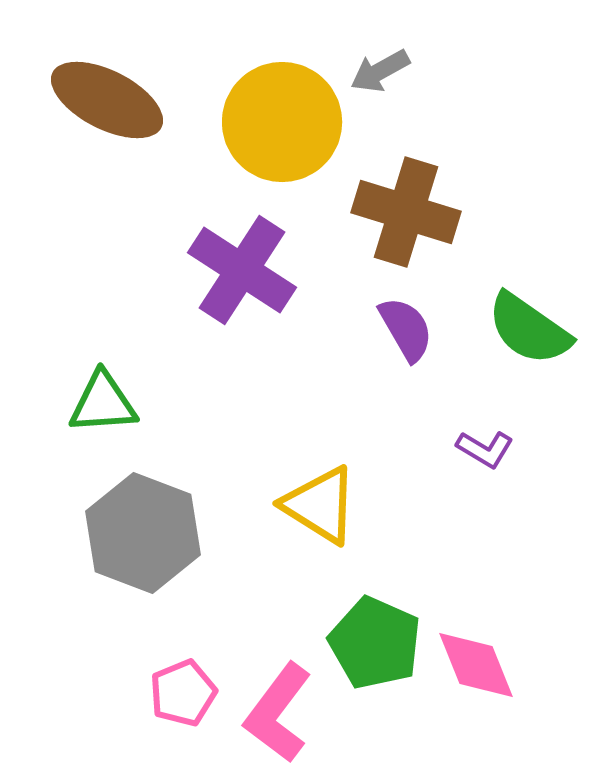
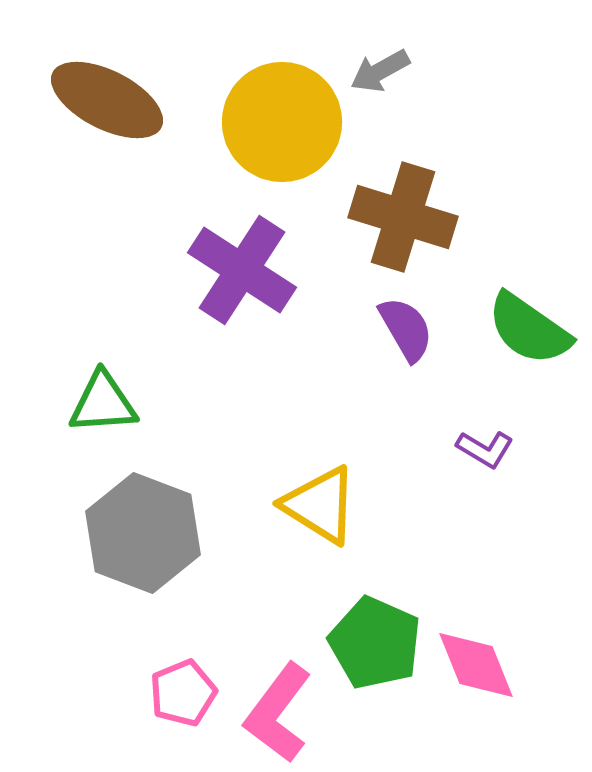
brown cross: moved 3 px left, 5 px down
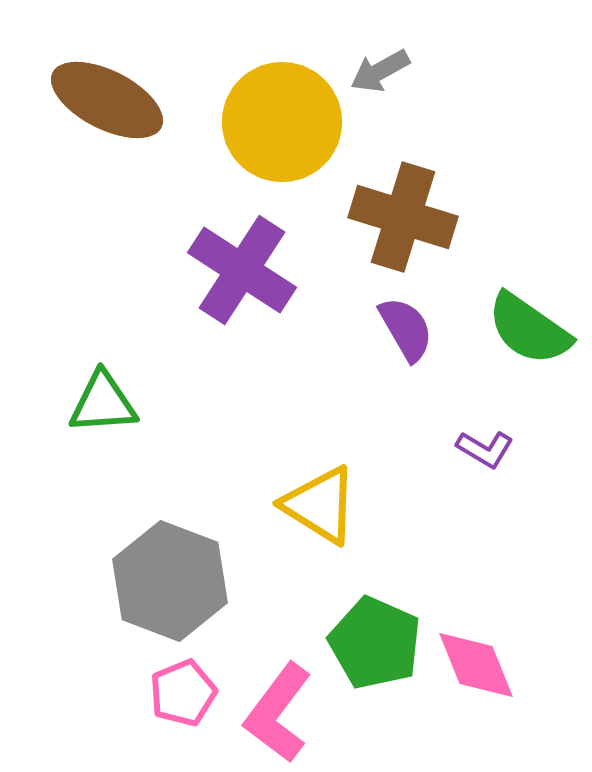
gray hexagon: moved 27 px right, 48 px down
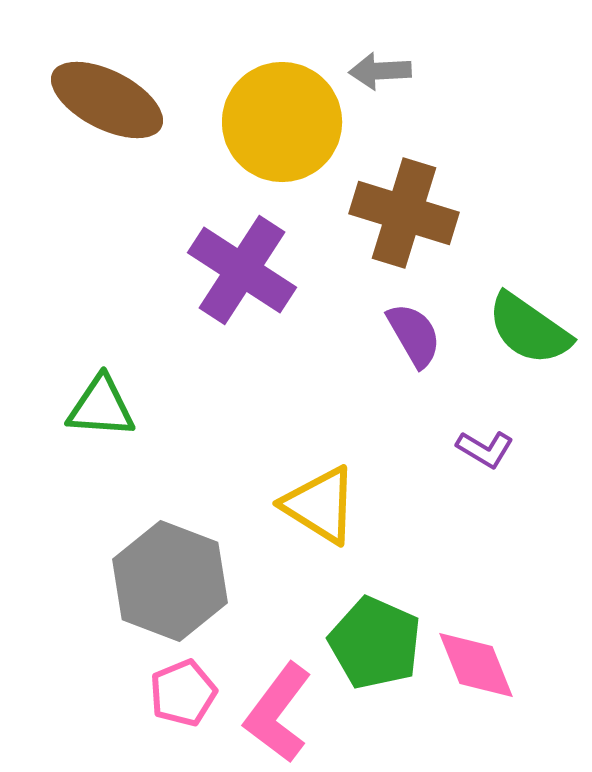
gray arrow: rotated 26 degrees clockwise
brown cross: moved 1 px right, 4 px up
purple semicircle: moved 8 px right, 6 px down
green triangle: moved 2 px left, 4 px down; rotated 8 degrees clockwise
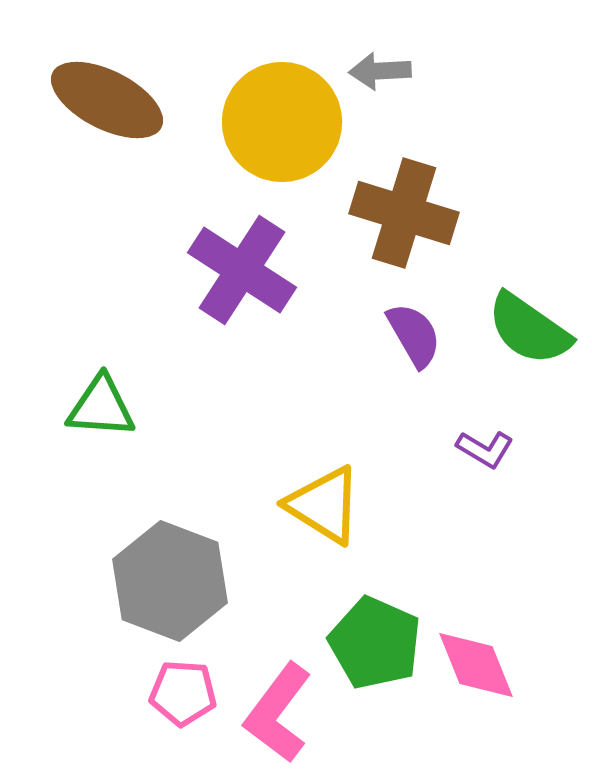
yellow triangle: moved 4 px right
pink pentagon: rotated 26 degrees clockwise
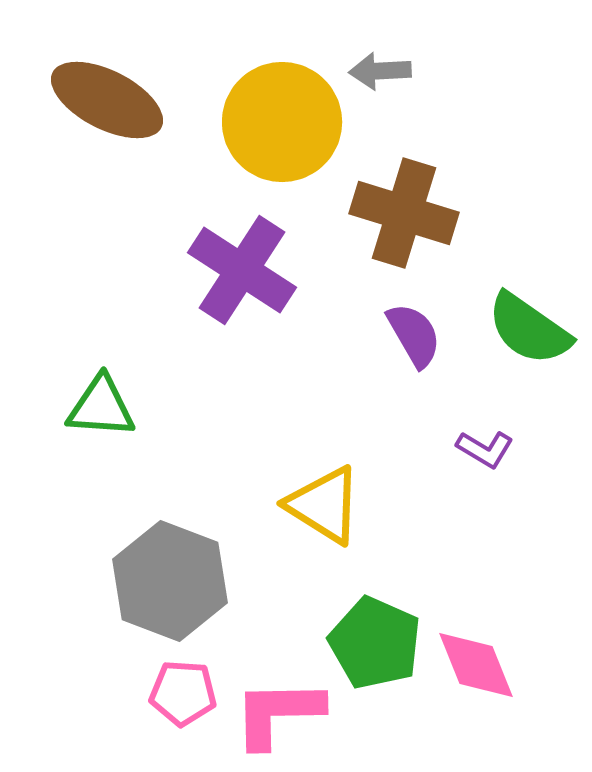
pink L-shape: rotated 52 degrees clockwise
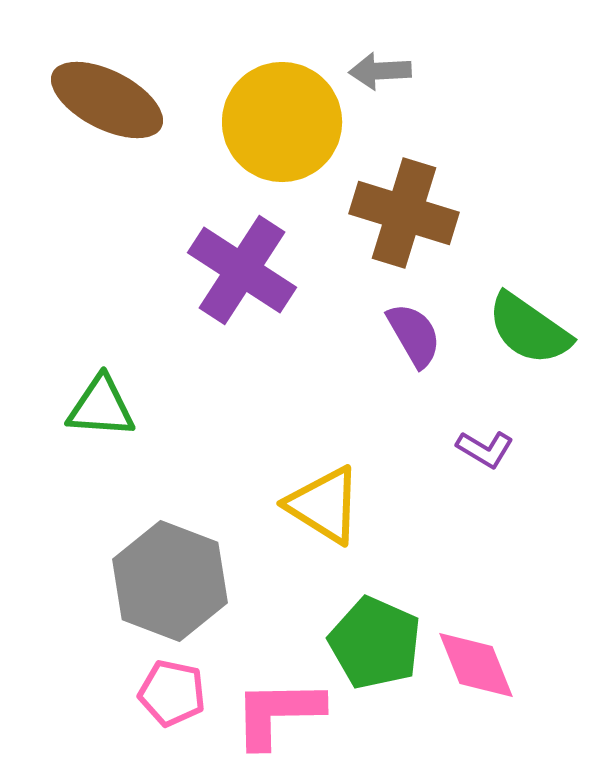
pink pentagon: moved 11 px left; rotated 8 degrees clockwise
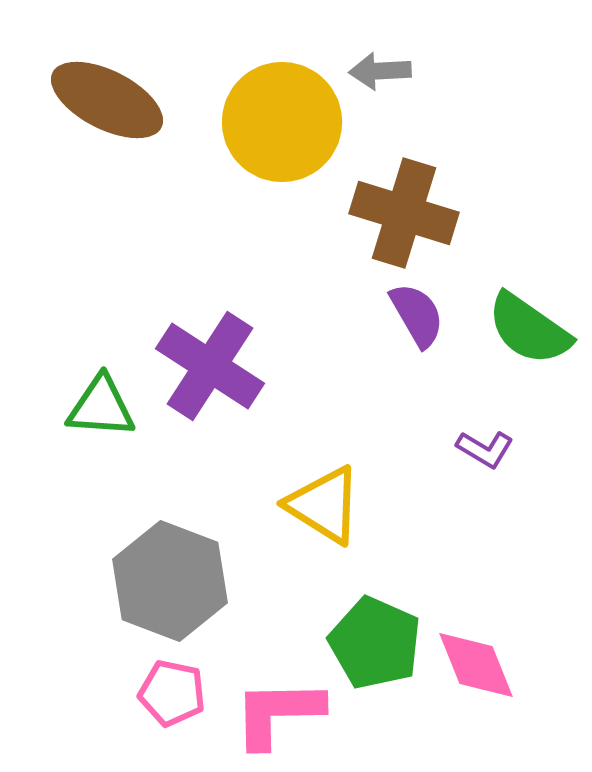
purple cross: moved 32 px left, 96 px down
purple semicircle: moved 3 px right, 20 px up
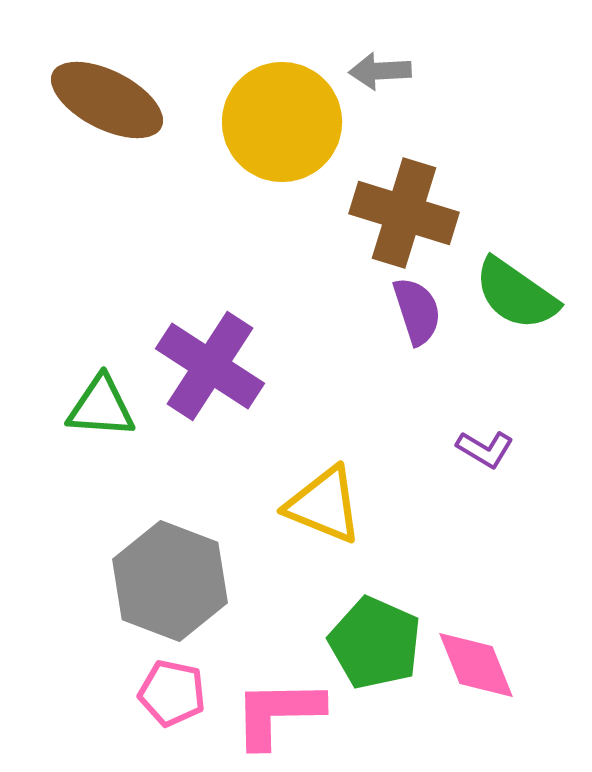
purple semicircle: moved 4 px up; rotated 12 degrees clockwise
green semicircle: moved 13 px left, 35 px up
yellow triangle: rotated 10 degrees counterclockwise
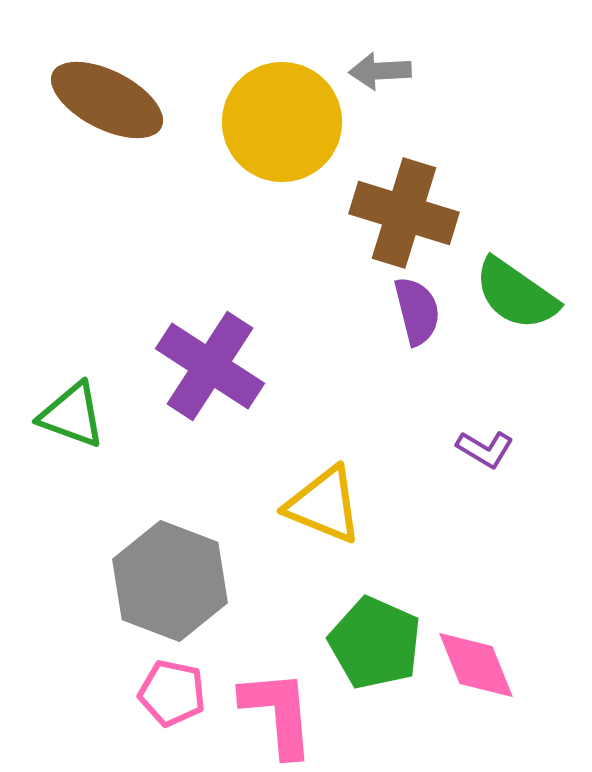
purple semicircle: rotated 4 degrees clockwise
green triangle: moved 29 px left, 8 px down; rotated 16 degrees clockwise
pink L-shape: rotated 86 degrees clockwise
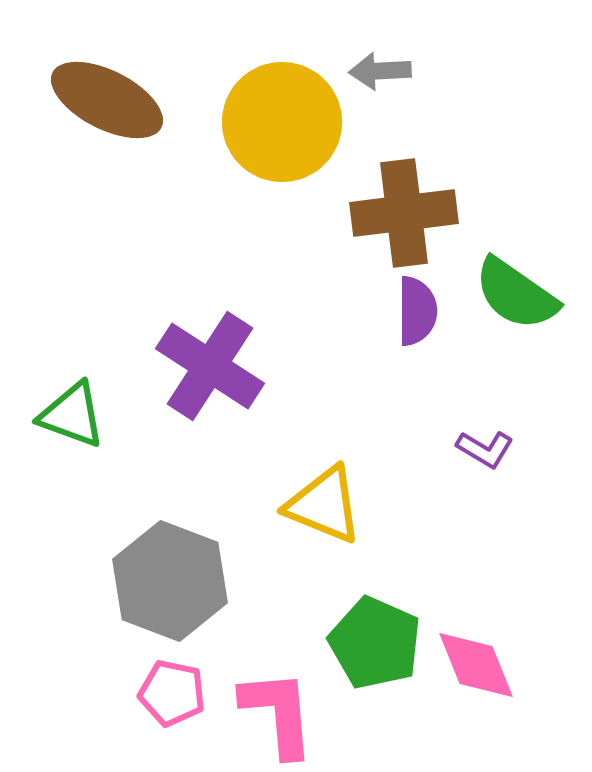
brown cross: rotated 24 degrees counterclockwise
purple semicircle: rotated 14 degrees clockwise
